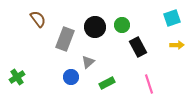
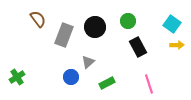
cyan square: moved 6 px down; rotated 36 degrees counterclockwise
green circle: moved 6 px right, 4 px up
gray rectangle: moved 1 px left, 4 px up
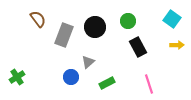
cyan square: moved 5 px up
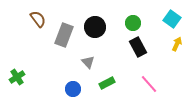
green circle: moved 5 px right, 2 px down
yellow arrow: moved 1 px up; rotated 64 degrees counterclockwise
gray triangle: rotated 32 degrees counterclockwise
blue circle: moved 2 px right, 12 px down
pink line: rotated 24 degrees counterclockwise
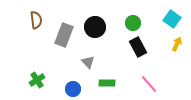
brown semicircle: moved 2 px left, 1 px down; rotated 30 degrees clockwise
green cross: moved 20 px right, 3 px down
green rectangle: rotated 28 degrees clockwise
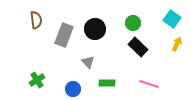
black circle: moved 2 px down
black rectangle: rotated 18 degrees counterclockwise
pink line: rotated 30 degrees counterclockwise
